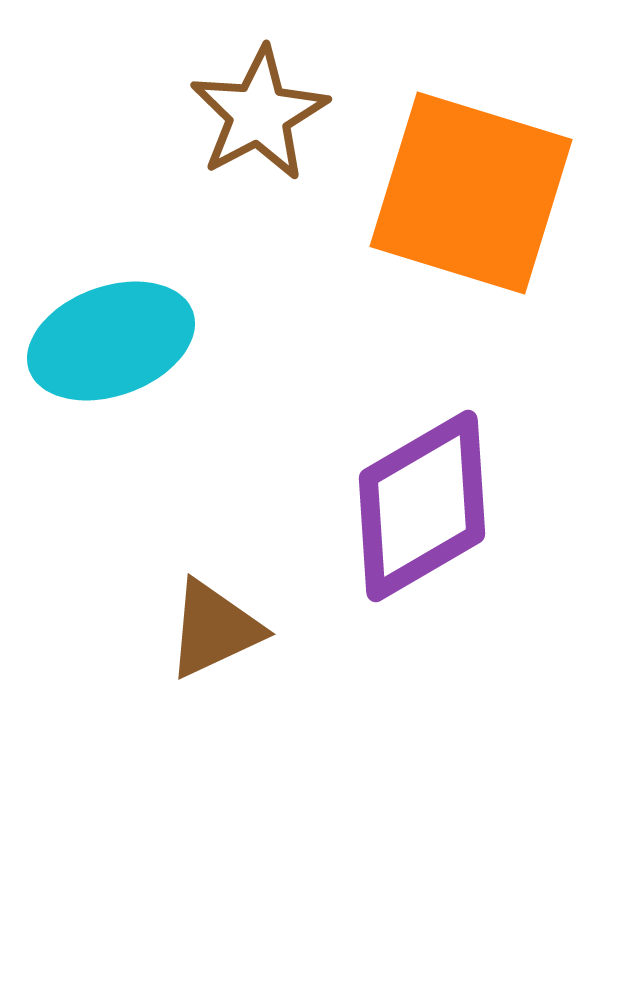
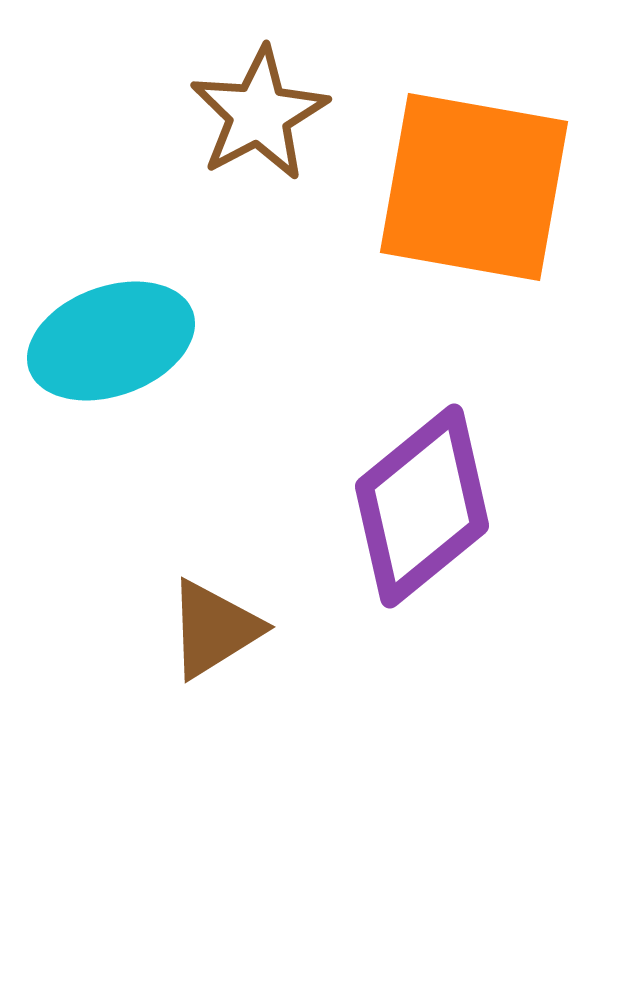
orange square: moved 3 px right, 6 px up; rotated 7 degrees counterclockwise
purple diamond: rotated 9 degrees counterclockwise
brown triangle: rotated 7 degrees counterclockwise
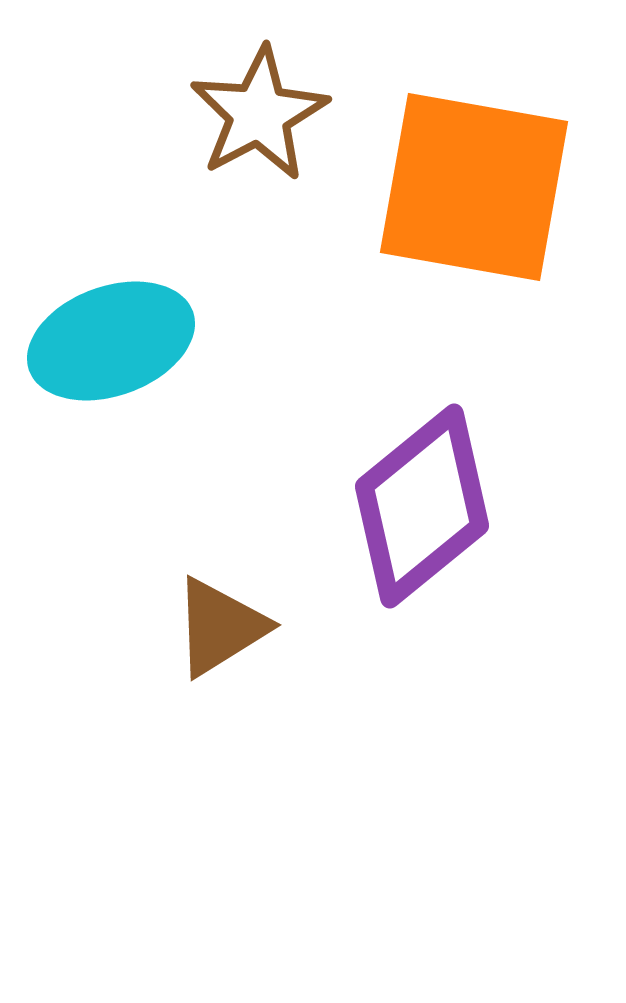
brown triangle: moved 6 px right, 2 px up
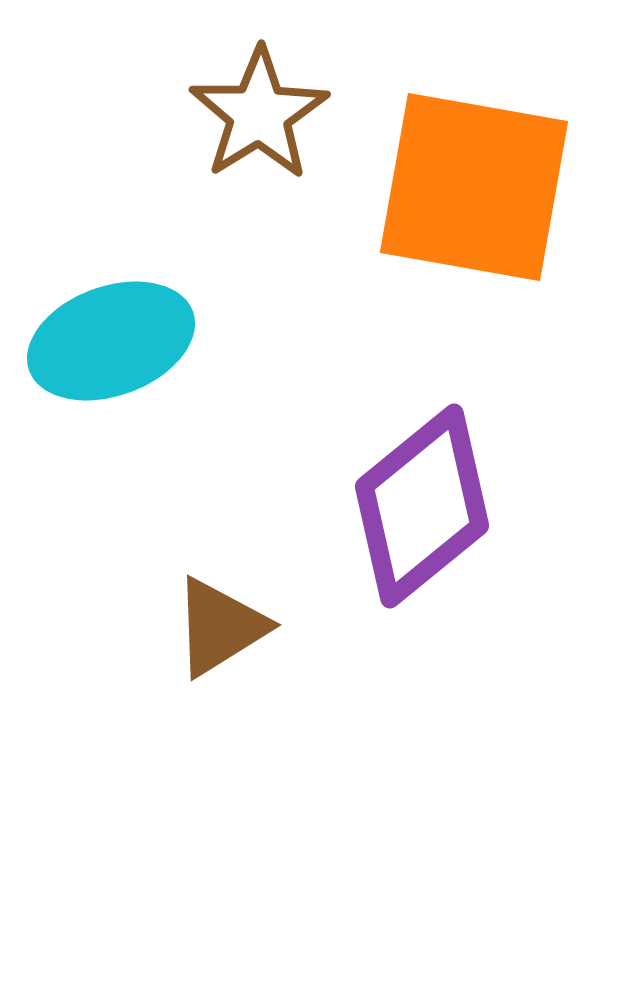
brown star: rotated 4 degrees counterclockwise
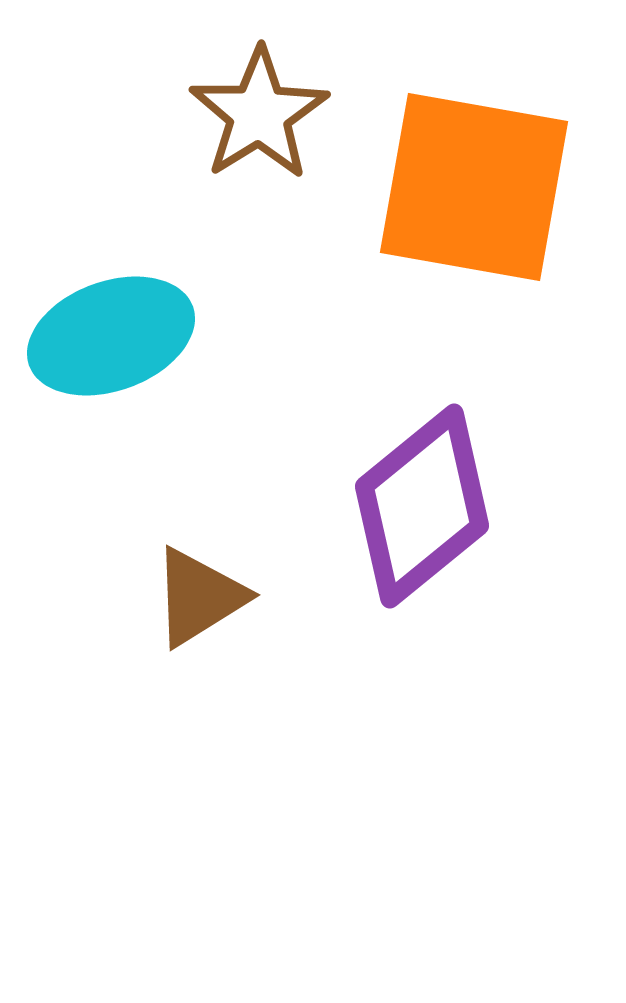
cyan ellipse: moved 5 px up
brown triangle: moved 21 px left, 30 px up
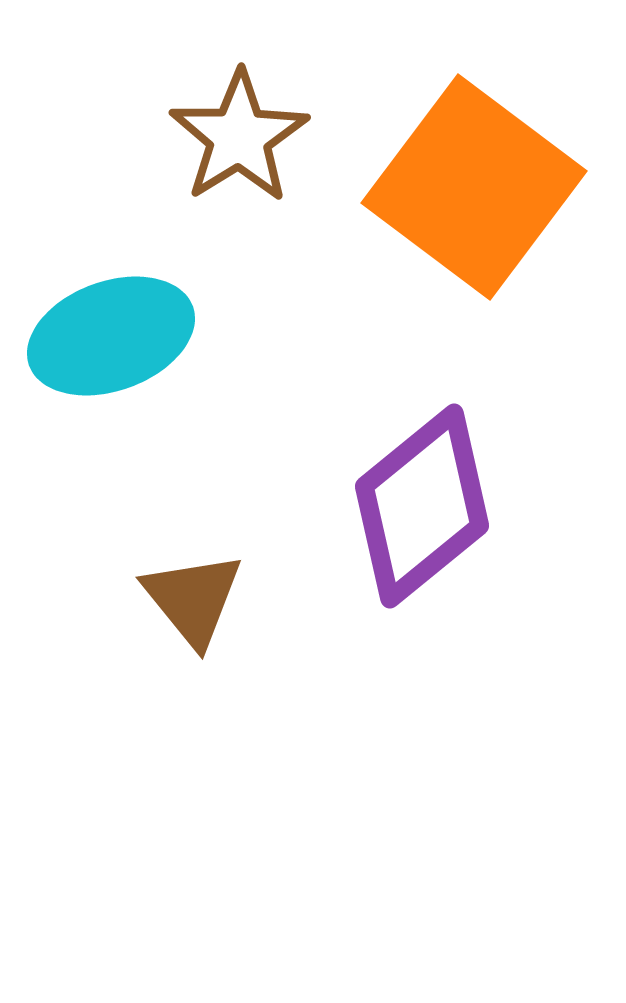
brown star: moved 20 px left, 23 px down
orange square: rotated 27 degrees clockwise
brown triangle: moved 6 px left, 2 px down; rotated 37 degrees counterclockwise
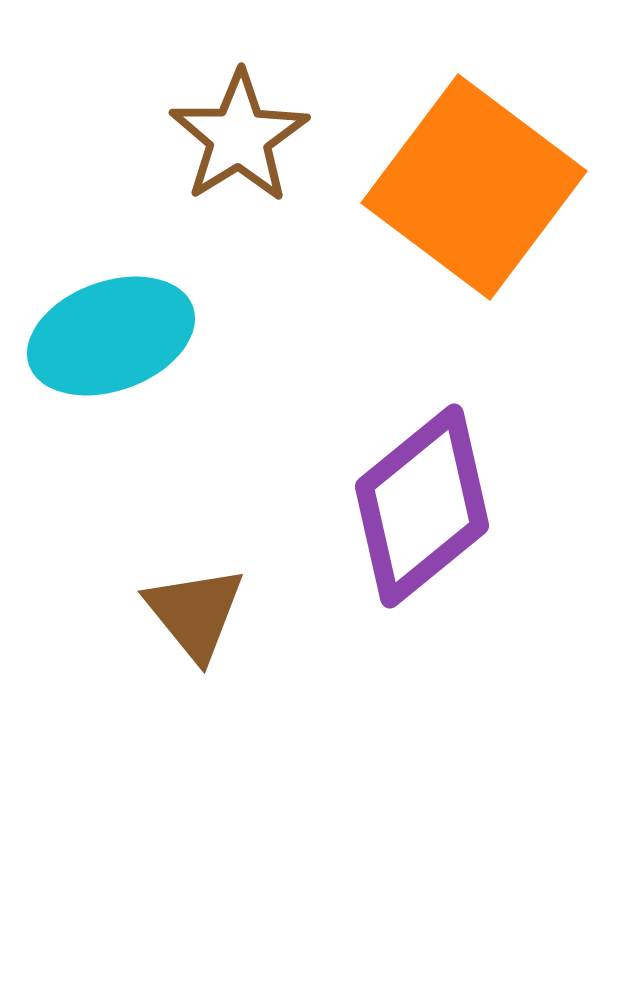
brown triangle: moved 2 px right, 14 px down
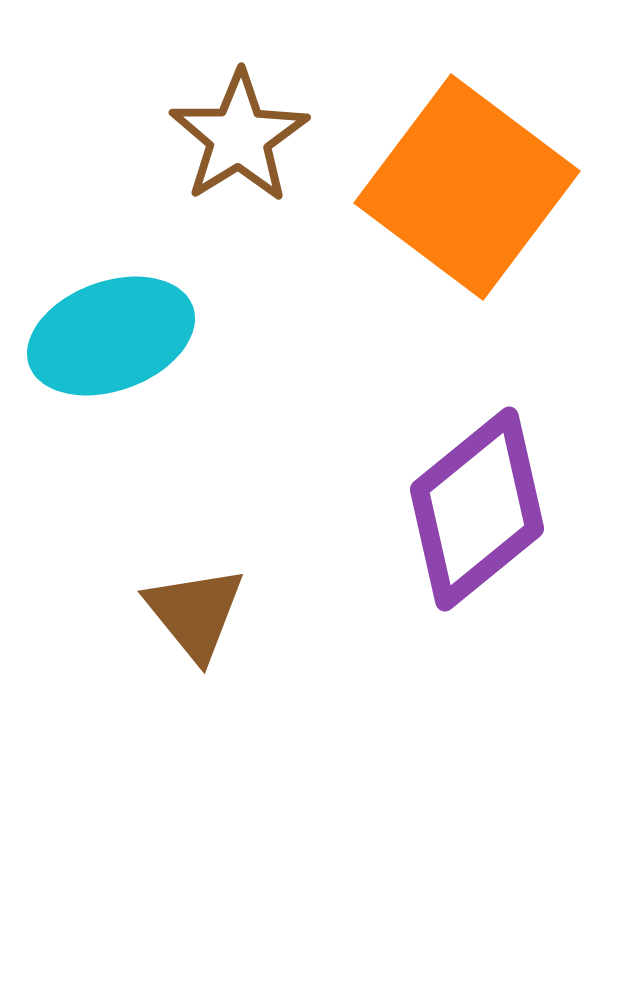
orange square: moved 7 px left
purple diamond: moved 55 px right, 3 px down
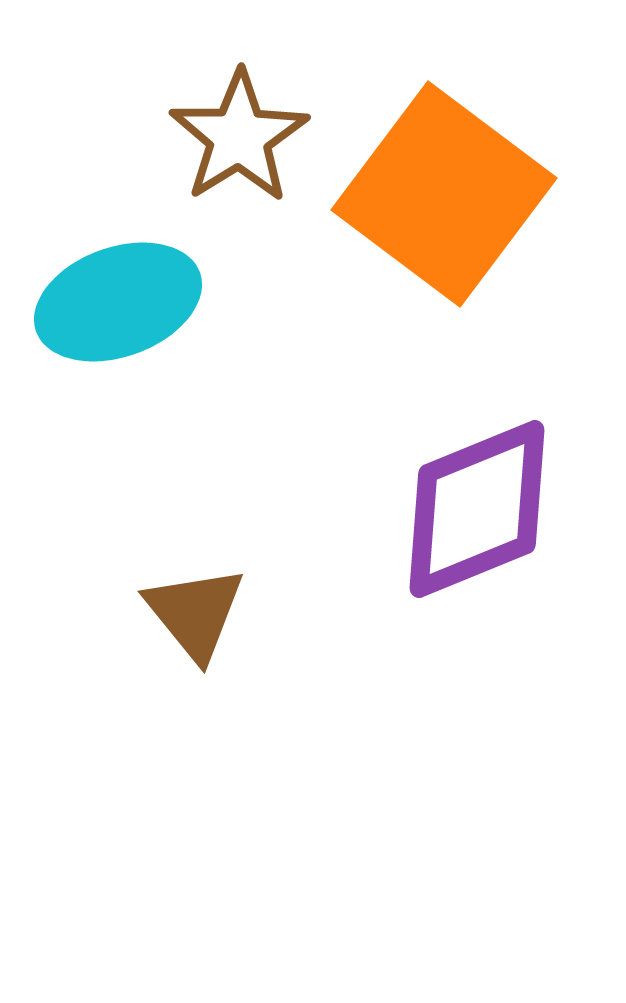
orange square: moved 23 px left, 7 px down
cyan ellipse: moved 7 px right, 34 px up
purple diamond: rotated 17 degrees clockwise
